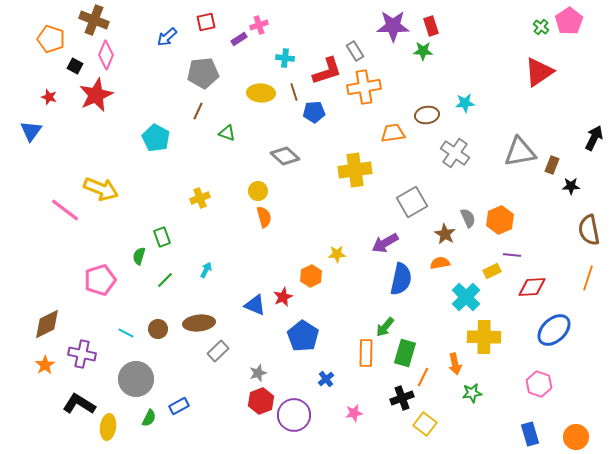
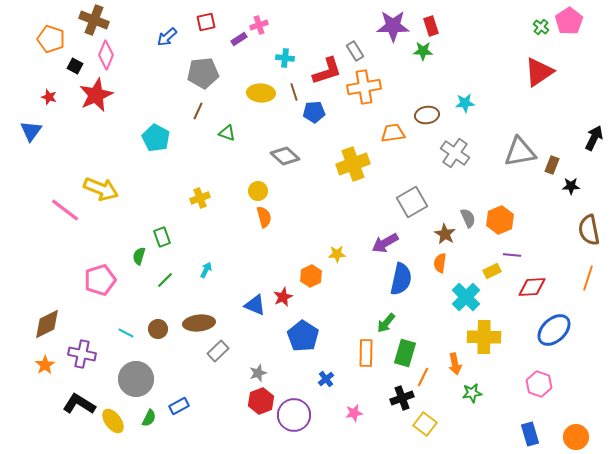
yellow cross at (355, 170): moved 2 px left, 6 px up; rotated 12 degrees counterclockwise
orange semicircle at (440, 263): rotated 72 degrees counterclockwise
green arrow at (385, 327): moved 1 px right, 4 px up
yellow ellipse at (108, 427): moved 5 px right, 6 px up; rotated 45 degrees counterclockwise
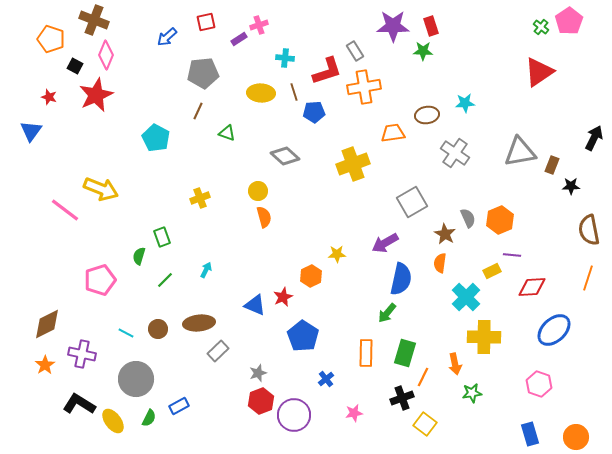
green arrow at (386, 323): moved 1 px right, 10 px up
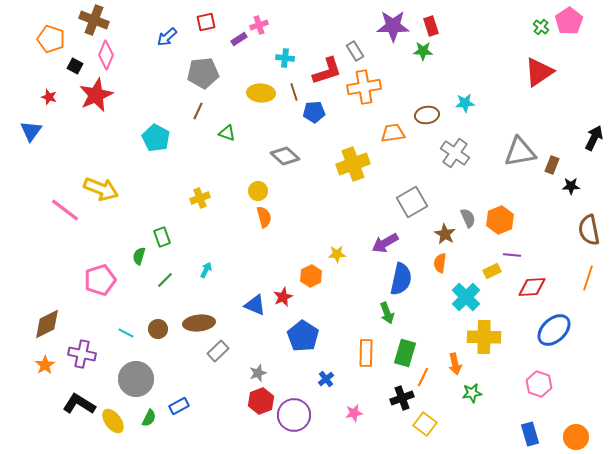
green arrow at (387, 313): rotated 60 degrees counterclockwise
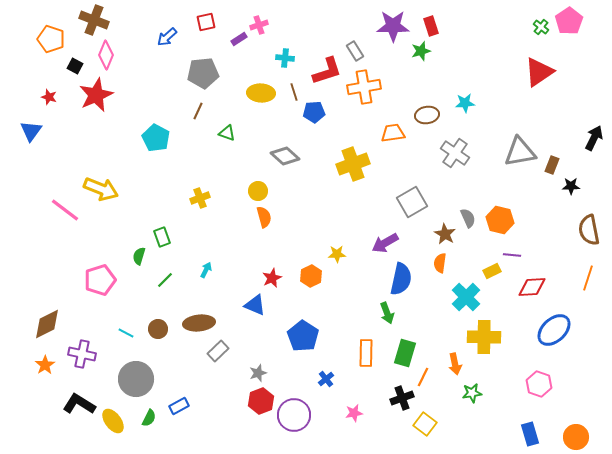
green star at (423, 51): moved 2 px left; rotated 18 degrees counterclockwise
orange hexagon at (500, 220): rotated 24 degrees counterclockwise
red star at (283, 297): moved 11 px left, 19 px up
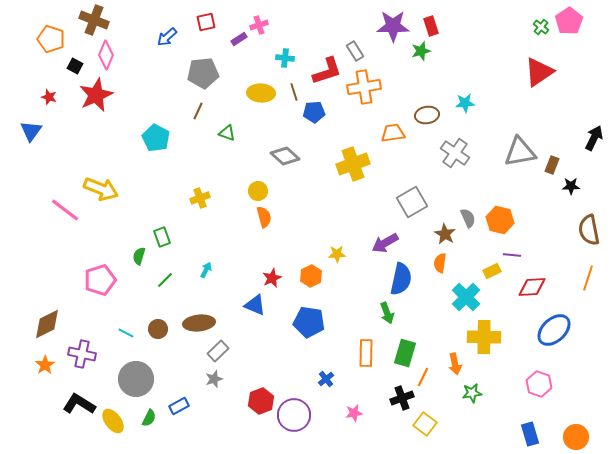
blue pentagon at (303, 336): moved 6 px right, 14 px up; rotated 24 degrees counterclockwise
gray star at (258, 373): moved 44 px left, 6 px down
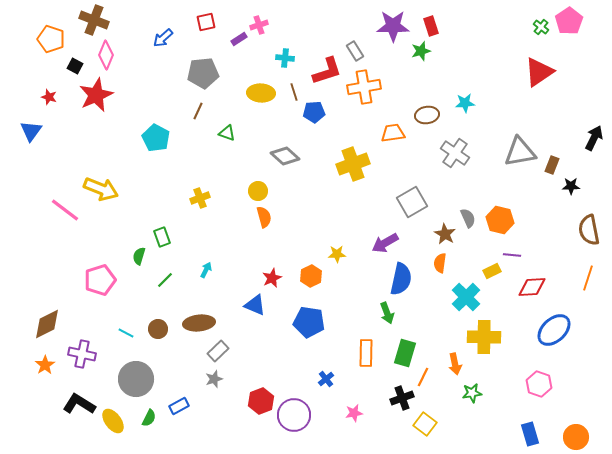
blue arrow at (167, 37): moved 4 px left, 1 px down
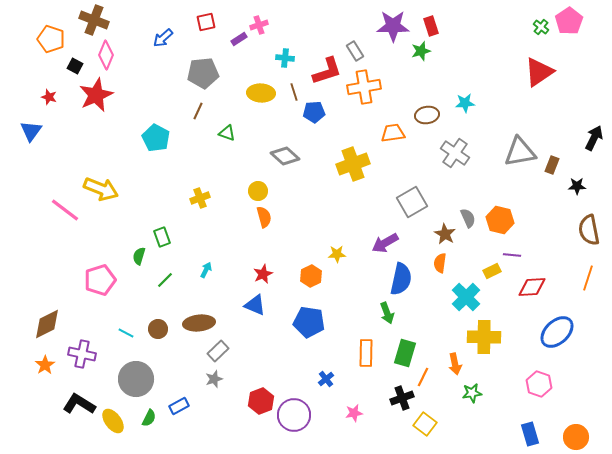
black star at (571, 186): moved 6 px right
red star at (272, 278): moved 9 px left, 4 px up
blue ellipse at (554, 330): moved 3 px right, 2 px down
